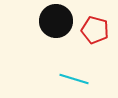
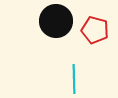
cyan line: rotated 72 degrees clockwise
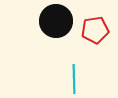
red pentagon: rotated 24 degrees counterclockwise
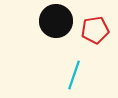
cyan line: moved 4 px up; rotated 20 degrees clockwise
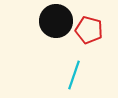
red pentagon: moved 6 px left; rotated 24 degrees clockwise
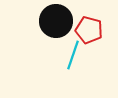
cyan line: moved 1 px left, 20 px up
